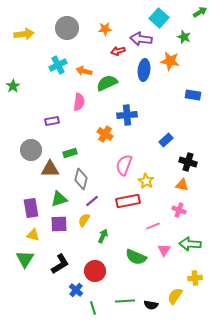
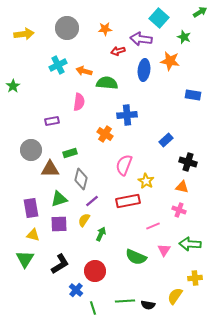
green semicircle at (107, 83): rotated 30 degrees clockwise
orange triangle at (182, 185): moved 2 px down
green arrow at (103, 236): moved 2 px left, 2 px up
black semicircle at (151, 305): moved 3 px left
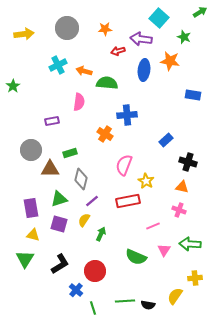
purple square at (59, 224): rotated 18 degrees clockwise
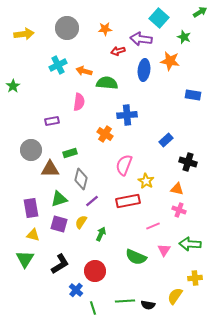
orange triangle at (182, 187): moved 5 px left, 2 px down
yellow semicircle at (84, 220): moved 3 px left, 2 px down
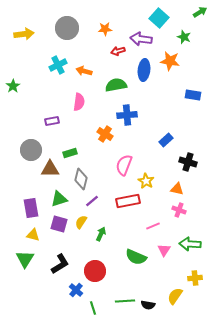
green semicircle at (107, 83): moved 9 px right, 2 px down; rotated 15 degrees counterclockwise
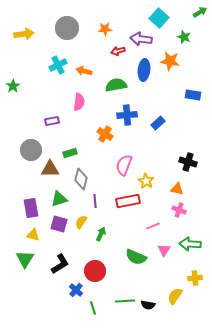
blue rectangle at (166, 140): moved 8 px left, 17 px up
purple line at (92, 201): moved 3 px right; rotated 56 degrees counterclockwise
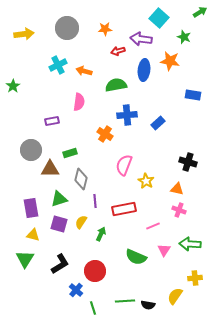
red rectangle at (128, 201): moved 4 px left, 8 px down
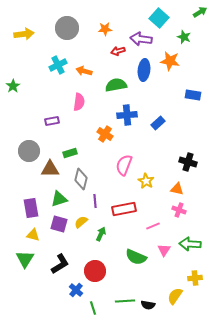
gray circle at (31, 150): moved 2 px left, 1 px down
yellow semicircle at (81, 222): rotated 16 degrees clockwise
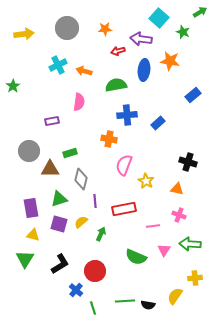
green star at (184, 37): moved 1 px left, 5 px up
blue rectangle at (193, 95): rotated 49 degrees counterclockwise
orange cross at (105, 134): moved 4 px right, 5 px down; rotated 21 degrees counterclockwise
pink cross at (179, 210): moved 5 px down
pink line at (153, 226): rotated 16 degrees clockwise
